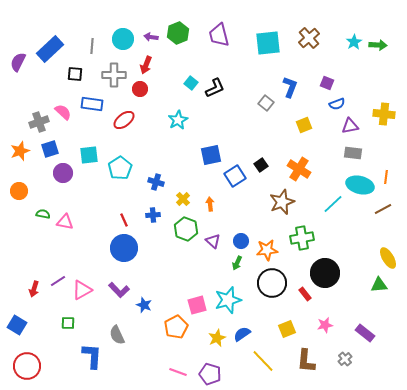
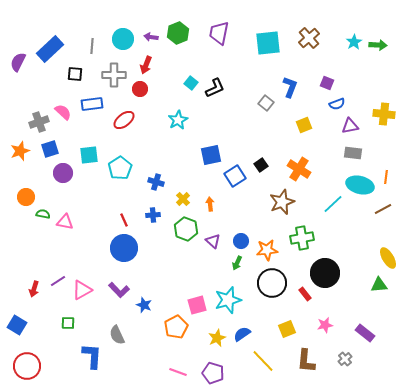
purple trapezoid at (219, 35): moved 2 px up; rotated 25 degrees clockwise
blue rectangle at (92, 104): rotated 15 degrees counterclockwise
orange circle at (19, 191): moved 7 px right, 6 px down
purple pentagon at (210, 374): moved 3 px right, 1 px up
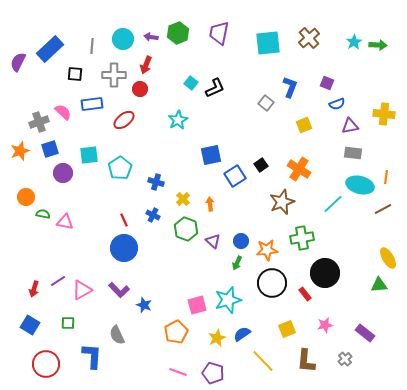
blue cross at (153, 215): rotated 32 degrees clockwise
blue square at (17, 325): moved 13 px right
orange pentagon at (176, 327): moved 5 px down
red circle at (27, 366): moved 19 px right, 2 px up
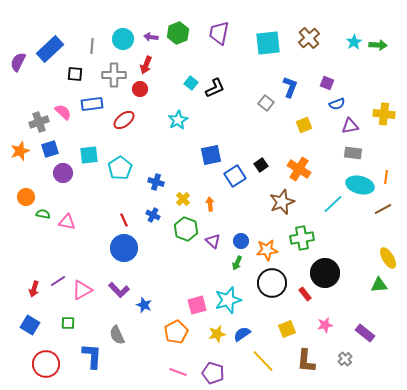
pink triangle at (65, 222): moved 2 px right
yellow star at (217, 338): moved 4 px up; rotated 12 degrees clockwise
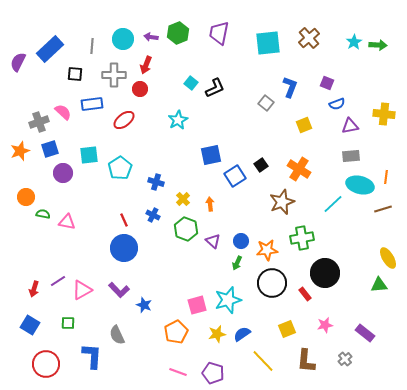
gray rectangle at (353, 153): moved 2 px left, 3 px down; rotated 12 degrees counterclockwise
brown line at (383, 209): rotated 12 degrees clockwise
